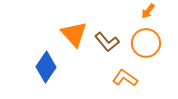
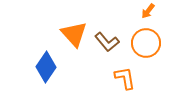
orange L-shape: rotated 45 degrees clockwise
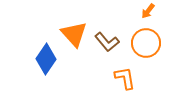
blue diamond: moved 8 px up
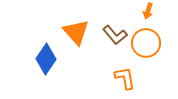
orange arrow: rotated 21 degrees counterclockwise
orange triangle: moved 2 px right, 2 px up
brown L-shape: moved 8 px right, 7 px up
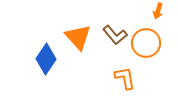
orange arrow: moved 10 px right
orange triangle: moved 2 px right, 5 px down
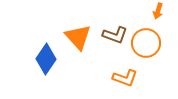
brown L-shape: rotated 30 degrees counterclockwise
orange L-shape: rotated 120 degrees clockwise
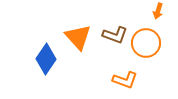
orange L-shape: moved 2 px down
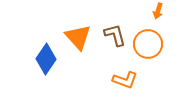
brown L-shape: rotated 125 degrees counterclockwise
orange circle: moved 2 px right, 1 px down
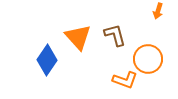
orange circle: moved 15 px down
blue diamond: moved 1 px right, 1 px down
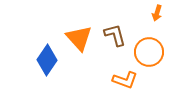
orange arrow: moved 1 px left, 2 px down
orange triangle: moved 1 px right, 1 px down
orange circle: moved 1 px right, 7 px up
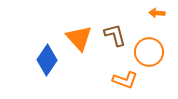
orange arrow: rotated 77 degrees clockwise
